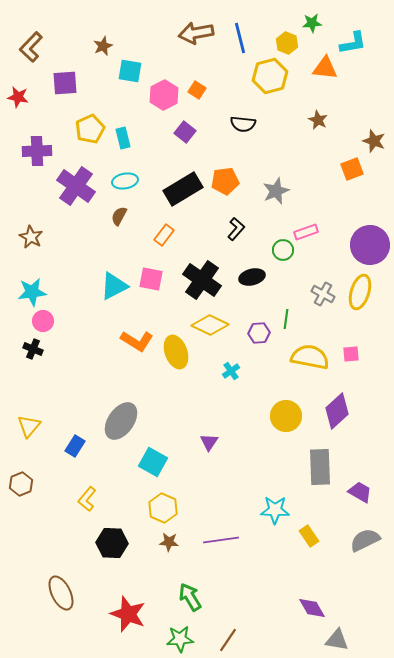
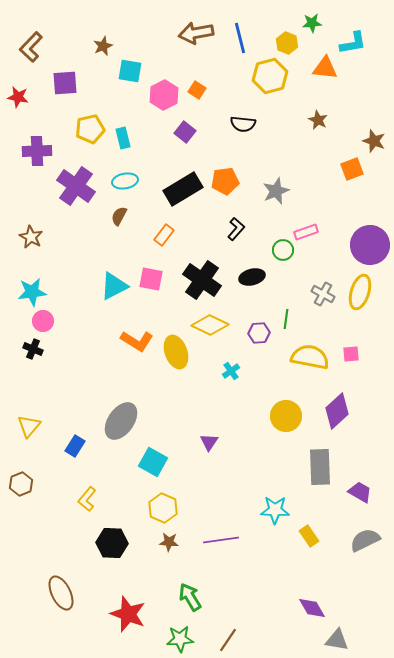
yellow pentagon at (90, 129): rotated 12 degrees clockwise
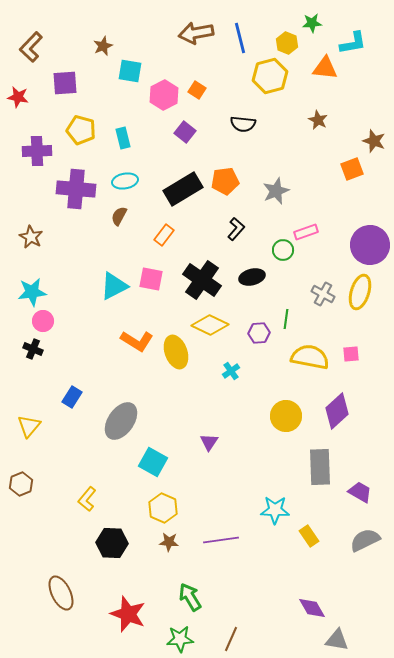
yellow pentagon at (90, 129): moved 9 px left, 1 px down; rotated 28 degrees clockwise
purple cross at (76, 186): moved 3 px down; rotated 30 degrees counterclockwise
blue rectangle at (75, 446): moved 3 px left, 49 px up
brown line at (228, 640): moved 3 px right, 1 px up; rotated 10 degrees counterclockwise
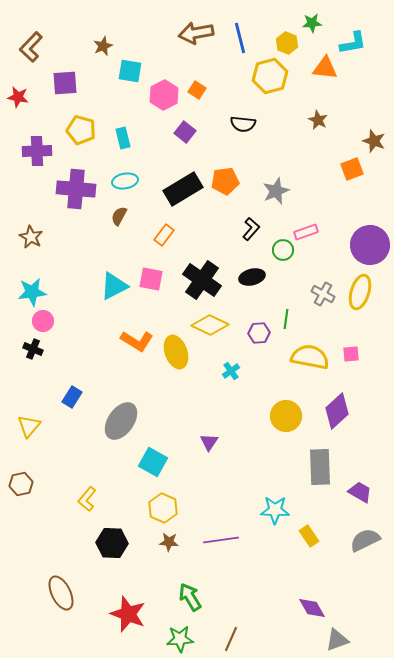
black L-shape at (236, 229): moved 15 px right
brown hexagon at (21, 484): rotated 10 degrees clockwise
gray triangle at (337, 640): rotated 30 degrees counterclockwise
